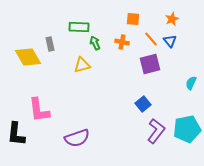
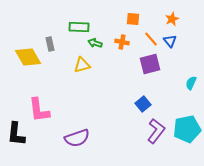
green arrow: rotated 48 degrees counterclockwise
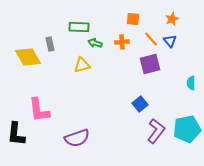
orange cross: rotated 16 degrees counterclockwise
cyan semicircle: rotated 24 degrees counterclockwise
blue square: moved 3 px left
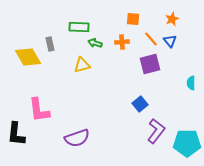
cyan pentagon: moved 14 px down; rotated 12 degrees clockwise
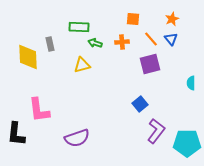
blue triangle: moved 1 px right, 2 px up
yellow diamond: rotated 28 degrees clockwise
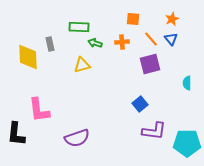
cyan semicircle: moved 4 px left
purple L-shape: moved 2 px left; rotated 60 degrees clockwise
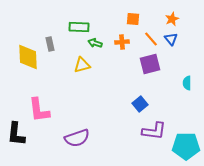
cyan pentagon: moved 1 px left, 3 px down
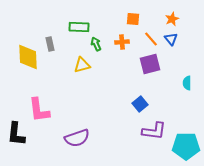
green arrow: moved 1 px right, 1 px down; rotated 48 degrees clockwise
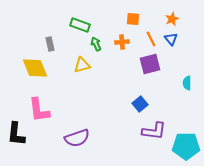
green rectangle: moved 1 px right, 2 px up; rotated 18 degrees clockwise
orange line: rotated 14 degrees clockwise
yellow diamond: moved 7 px right, 11 px down; rotated 20 degrees counterclockwise
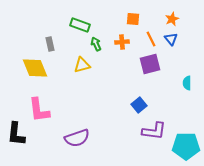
blue square: moved 1 px left, 1 px down
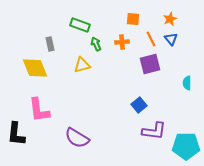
orange star: moved 2 px left
purple semicircle: rotated 50 degrees clockwise
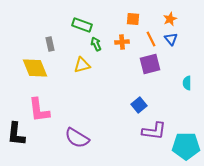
green rectangle: moved 2 px right
